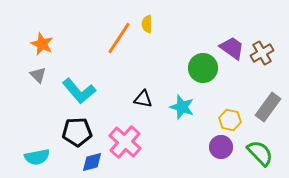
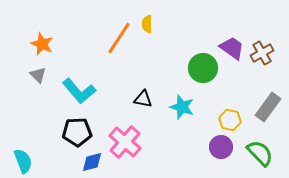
cyan semicircle: moved 14 px left, 4 px down; rotated 100 degrees counterclockwise
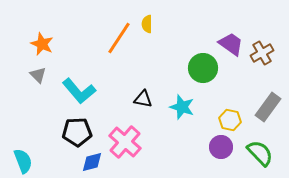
purple trapezoid: moved 1 px left, 4 px up
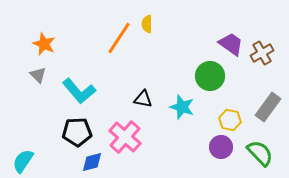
orange star: moved 2 px right
green circle: moved 7 px right, 8 px down
pink cross: moved 5 px up
cyan semicircle: rotated 125 degrees counterclockwise
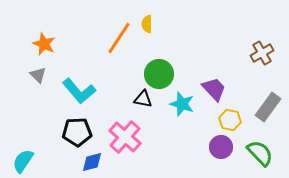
purple trapezoid: moved 17 px left, 45 px down; rotated 12 degrees clockwise
green circle: moved 51 px left, 2 px up
cyan star: moved 3 px up
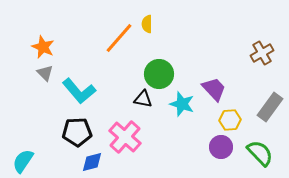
orange line: rotated 8 degrees clockwise
orange star: moved 1 px left, 3 px down
gray triangle: moved 7 px right, 2 px up
gray rectangle: moved 2 px right
yellow hexagon: rotated 15 degrees counterclockwise
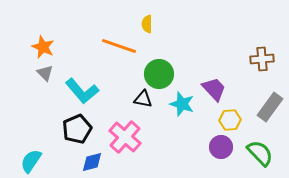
orange line: moved 8 px down; rotated 68 degrees clockwise
brown cross: moved 6 px down; rotated 25 degrees clockwise
cyan L-shape: moved 3 px right
black pentagon: moved 3 px up; rotated 20 degrees counterclockwise
cyan semicircle: moved 8 px right
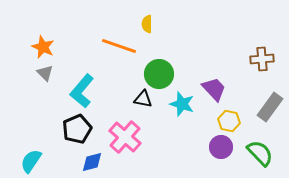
cyan L-shape: rotated 80 degrees clockwise
yellow hexagon: moved 1 px left, 1 px down; rotated 15 degrees clockwise
